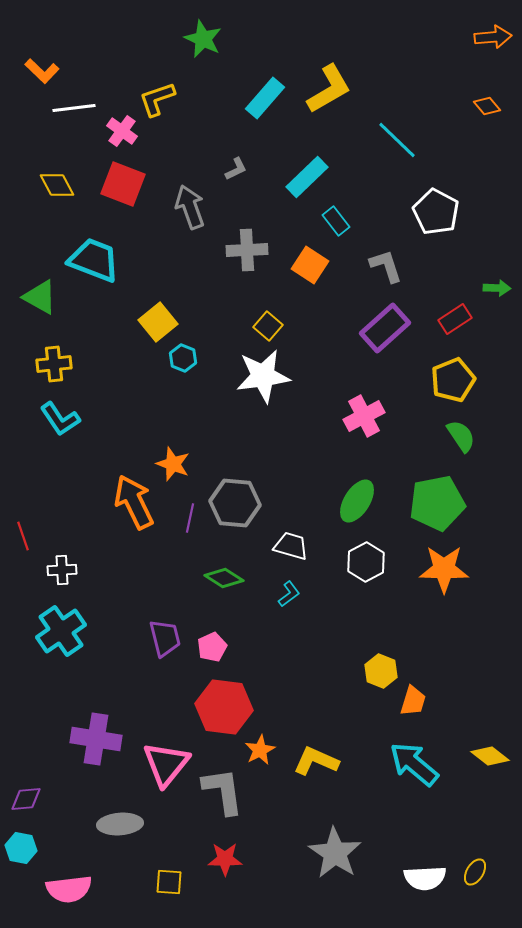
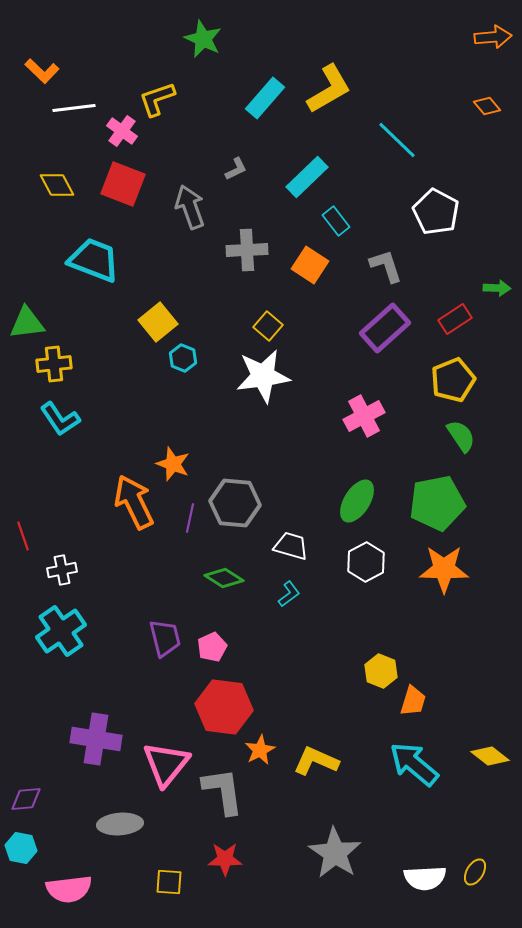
green triangle at (40, 297): moved 13 px left, 26 px down; rotated 36 degrees counterclockwise
white cross at (62, 570): rotated 8 degrees counterclockwise
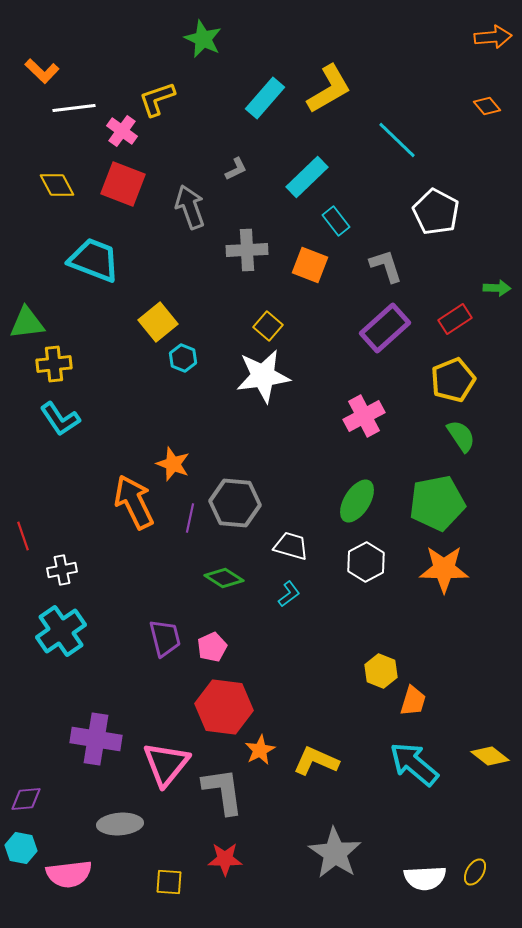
orange square at (310, 265): rotated 12 degrees counterclockwise
pink semicircle at (69, 889): moved 15 px up
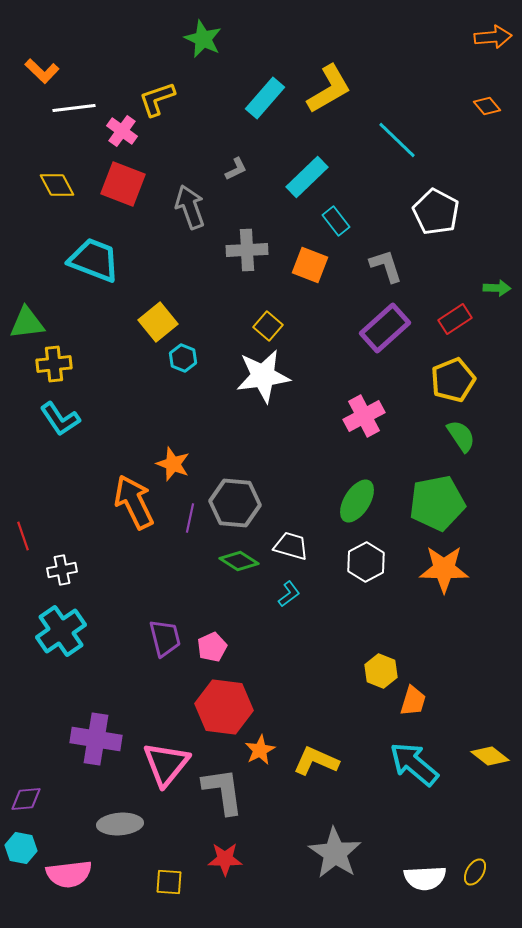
green diamond at (224, 578): moved 15 px right, 17 px up
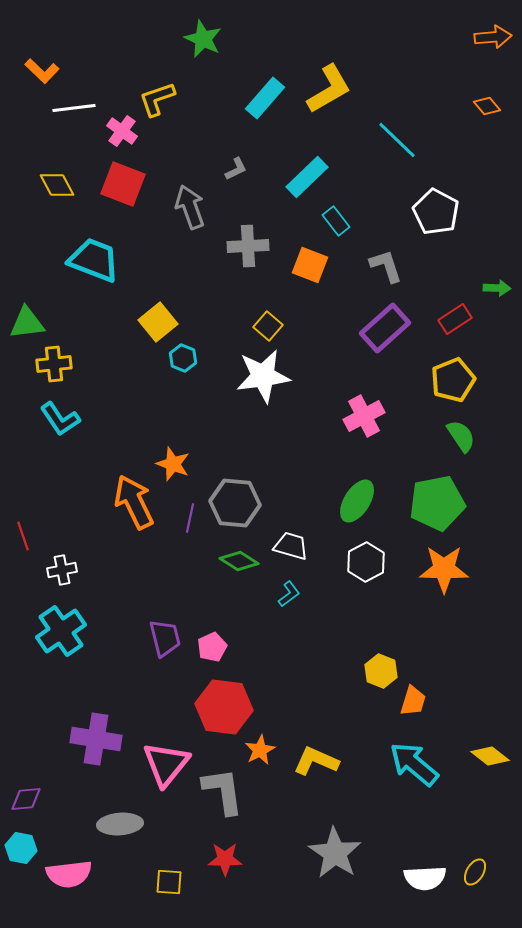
gray cross at (247, 250): moved 1 px right, 4 px up
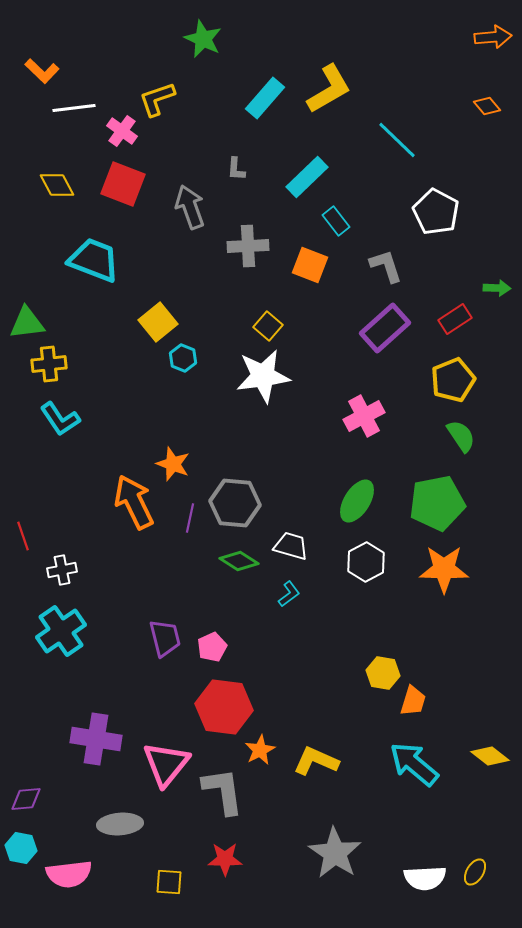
gray L-shape at (236, 169): rotated 120 degrees clockwise
yellow cross at (54, 364): moved 5 px left
yellow hexagon at (381, 671): moved 2 px right, 2 px down; rotated 12 degrees counterclockwise
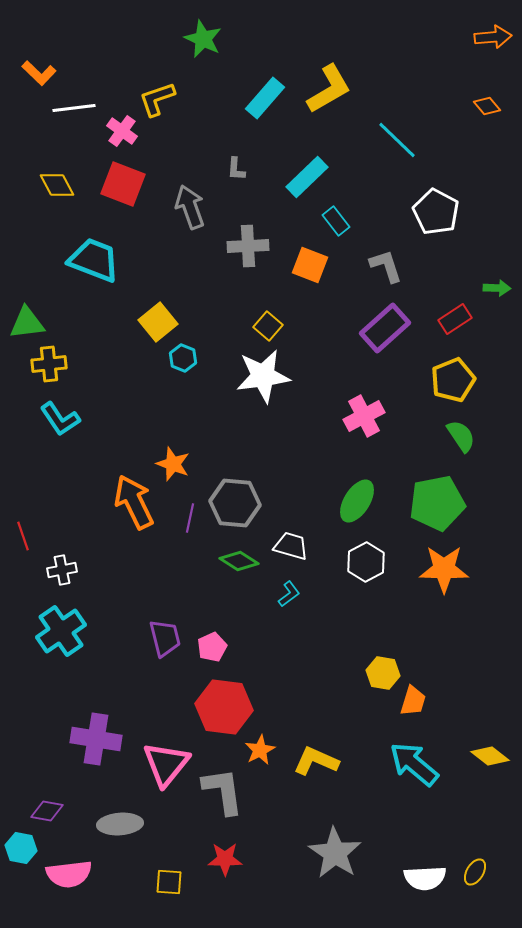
orange L-shape at (42, 71): moved 3 px left, 2 px down
purple diamond at (26, 799): moved 21 px right, 12 px down; rotated 16 degrees clockwise
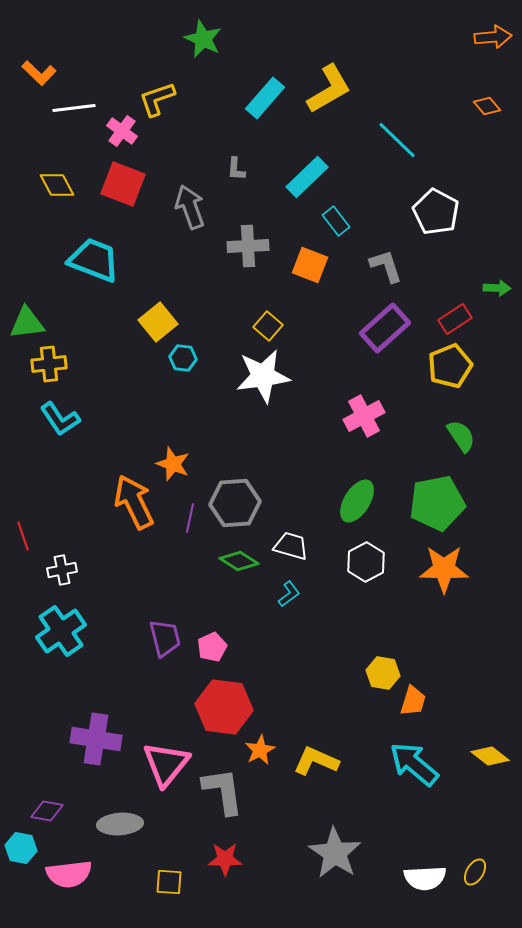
cyan hexagon at (183, 358): rotated 16 degrees counterclockwise
yellow pentagon at (453, 380): moved 3 px left, 14 px up
gray hexagon at (235, 503): rotated 9 degrees counterclockwise
